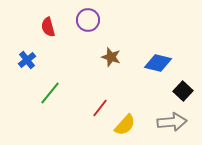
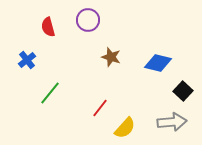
yellow semicircle: moved 3 px down
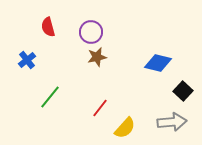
purple circle: moved 3 px right, 12 px down
brown star: moved 14 px left; rotated 30 degrees counterclockwise
green line: moved 4 px down
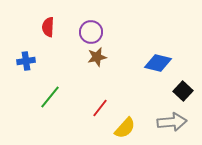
red semicircle: rotated 18 degrees clockwise
blue cross: moved 1 px left, 1 px down; rotated 30 degrees clockwise
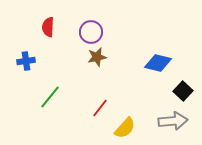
gray arrow: moved 1 px right, 1 px up
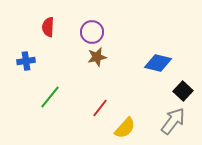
purple circle: moved 1 px right
gray arrow: rotated 48 degrees counterclockwise
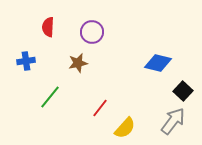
brown star: moved 19 px left, 6 px down
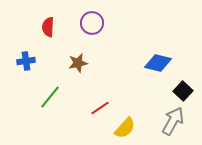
purple circle: moved 9 px up
red line: rotated 18 degrees clockwise
gray arrow: rotated 8 degrees counterclockwise
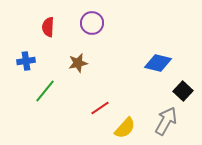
green line: moved 5 px left, 6 px up
gray arrow: moved 7 px left
